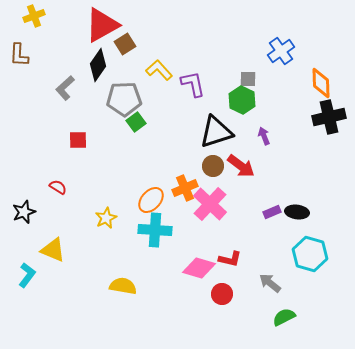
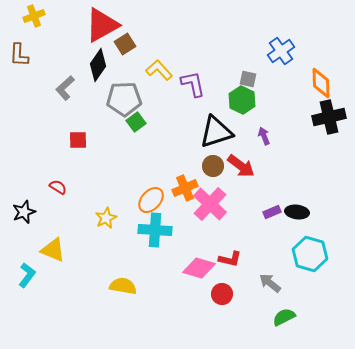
gray square: rotated 12 degrees clockwise
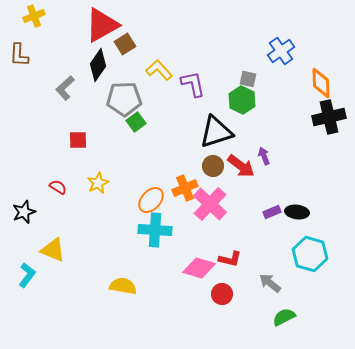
purple arrow: moved 20 px down
yellow star: moved 8 px left, 35 px up
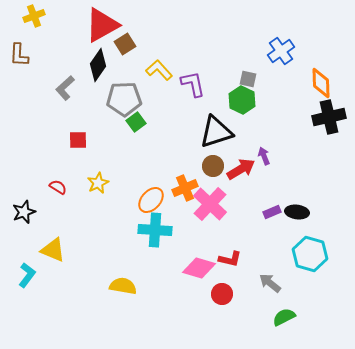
red arrow: moved 3 px down; rotated 68 degrees counterclockwise
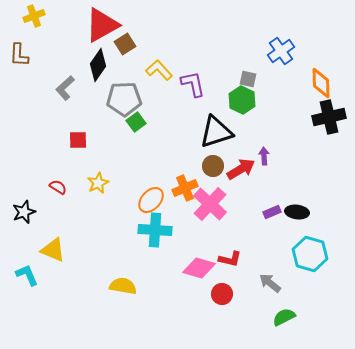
purple arrow: rotated 18 degrees clockwise
cyan L-shape: rotated 60 degrees counterclockwise
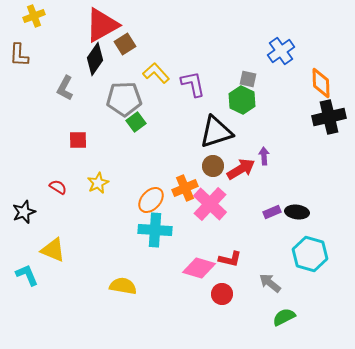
black diamond: moved 3 px left, 6 px up
yellow L-shape: moved 3 px left, 3 px down
gray L-shape: rotated 20 degrees counterclockwise
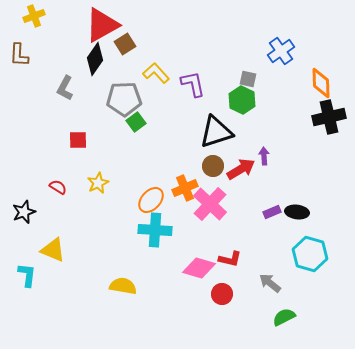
cyan L-shape: rotated 30 degrees clockwise
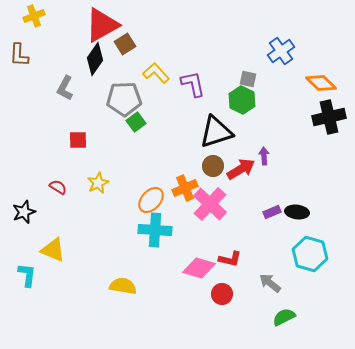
orange diamond: rotated 44 degrees counterclockwise
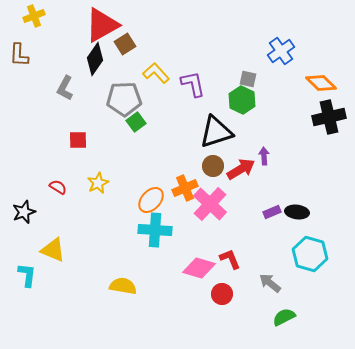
red L-shape: rotated 125 degrees counterclockwise
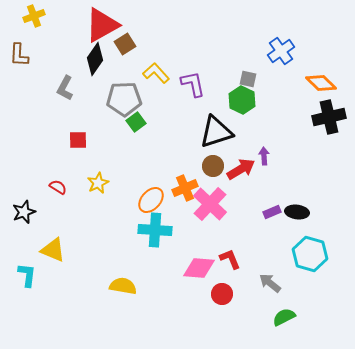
pink diamond: rotated 12 degrees counterclockwise
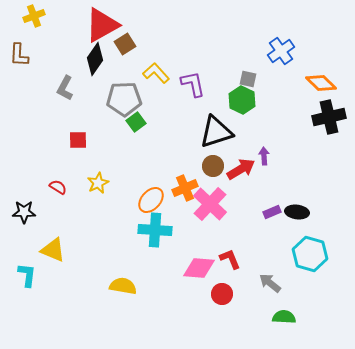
black star: rotated 20 degrees clockwise
green semicircle: rotated 30 degrees clockwise
